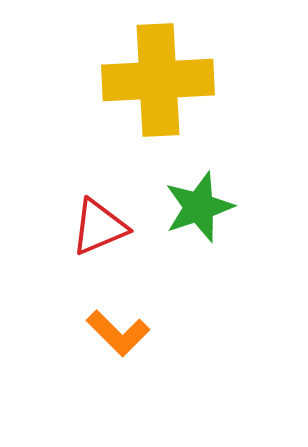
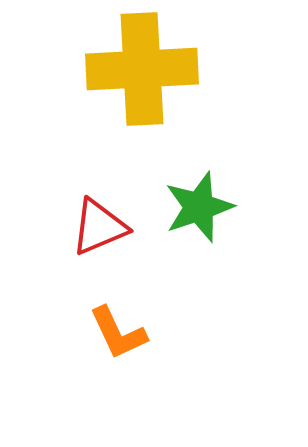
yellow cross: moved 16 px left, 11 px up
orange L-shape: rotated 20 degrees clockwise
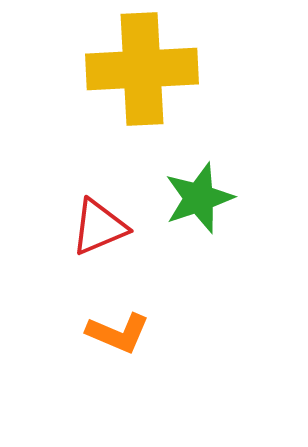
green star: moved 9 px up
orange L-shape: rotated 42 degrees counterclockwise
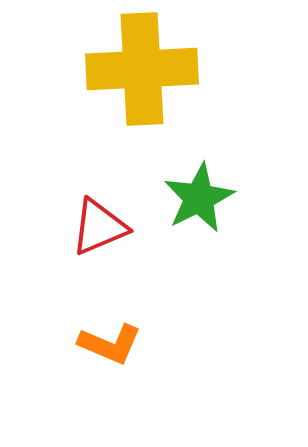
green star: rotated 8 degrees counterclockwise
orange L-shape: moved 8 px left, 11 px down
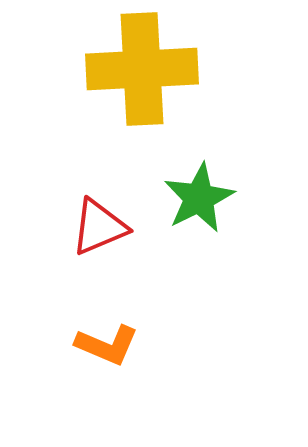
orange L-shape: moved 3 px left, 1 px down
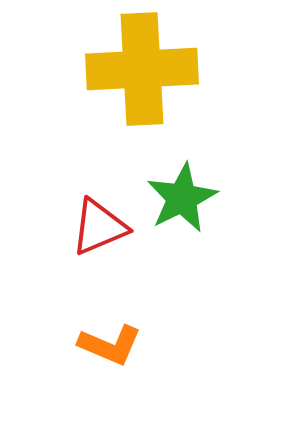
green star: moved 17 px left
orange L-shape: moved 3 px right
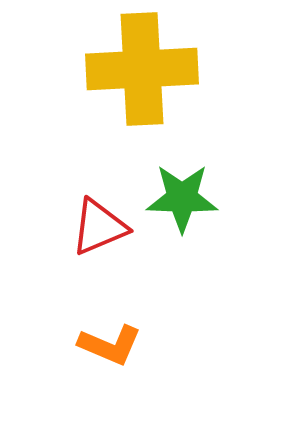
green star: rotated 28 degrees clockwise
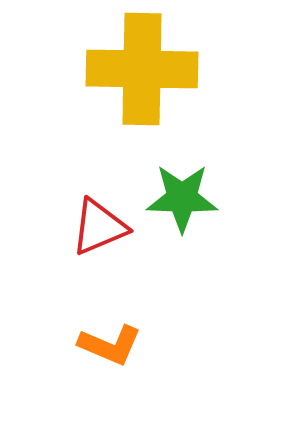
yellow cross: rotated 4 degrees clockwise
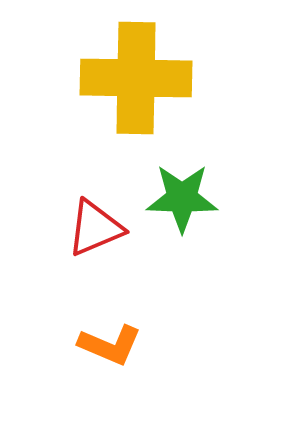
yellow cross: moved 6 px left, 9 px down
red triangle: moved 4 px left, 1 px down
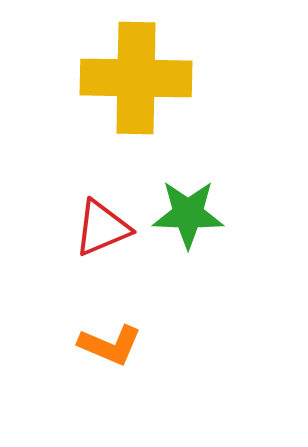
green star: moved 6 px right, 16 px down
red triangle: moved 7 px right
